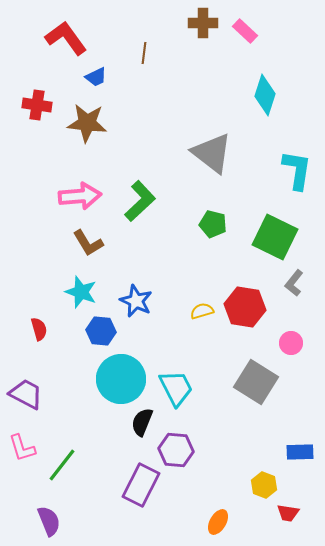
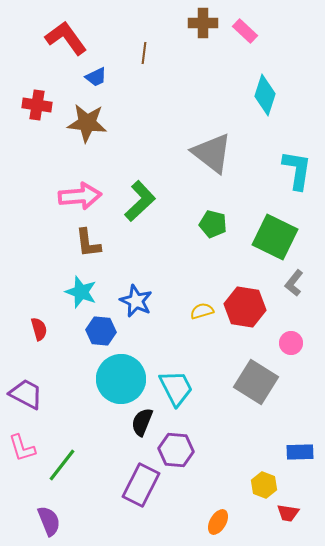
brown L-shape: rotated 24 degrees clockwise
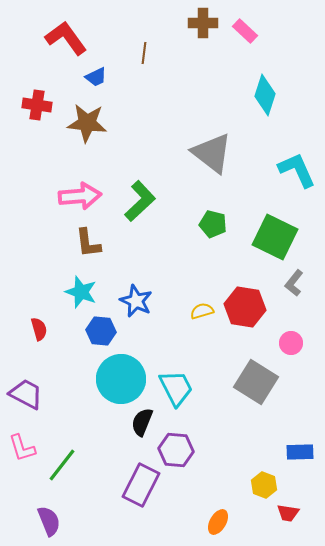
cyan L-shape: rotated 33 degrees counterclockwise
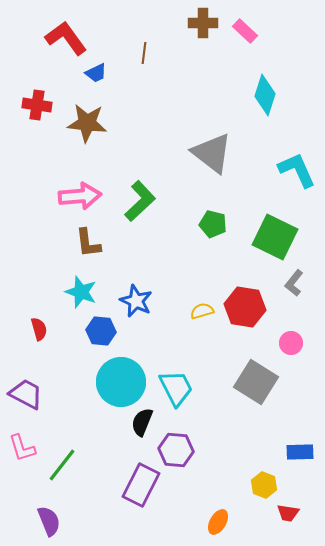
blue trapezoid: moved 4 px up
cyan circle: moved 3 px down
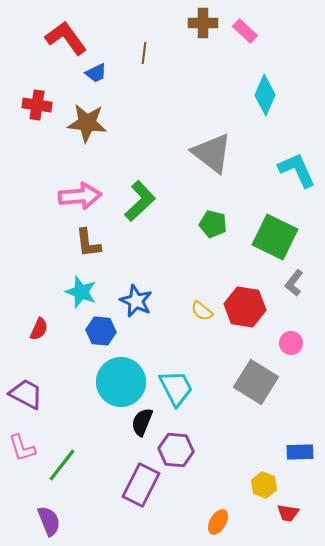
cyan diamond: rotated 6 degrees clockwise
yellow semicircle: rotated 125 degrees counterclockwise
red semicircle: rotated 40 degrees clockwise
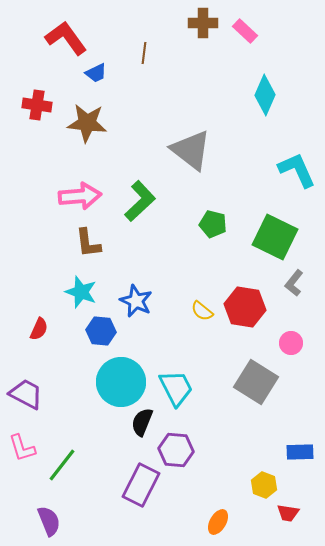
gray triangle: moved 21 px left, 3 px up
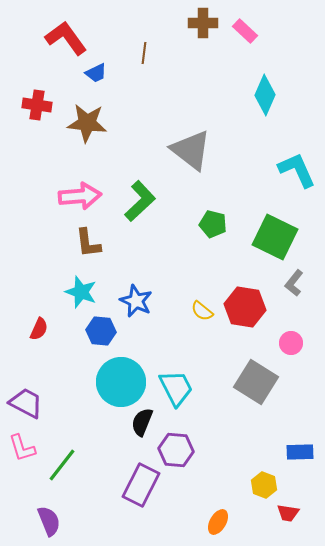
purple trapezoid: moved 9 px down
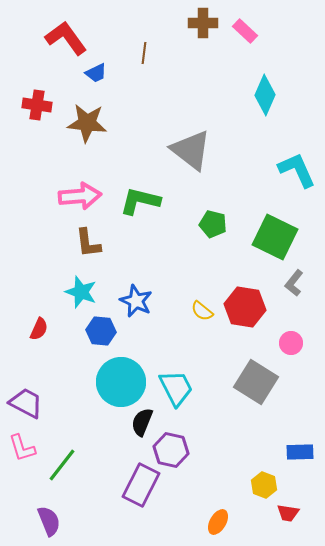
green L-shape: rotated 123 degrees counterclockwise
purple hexagon: moved 5 px left; rotated 8 degrees clockwise
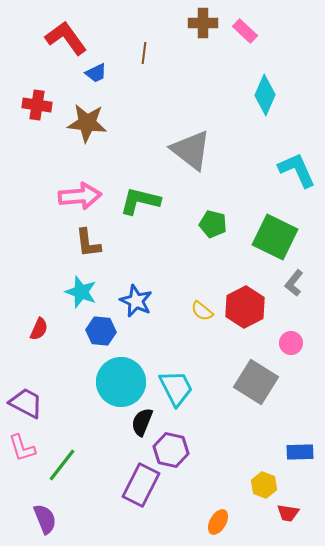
red hexagon: rotated 24 degrees clockwise
purple semicircle: moved 4 px left, 2 px up
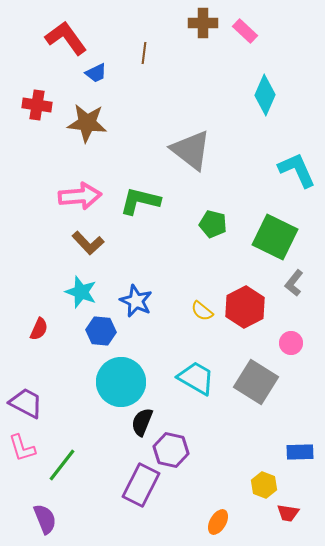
brown L-shape: rotated 36 degrees counterclockwise
cyan trapezoid: moved 20 px right, 10 px up; rotated 33 degrees counterclockwise
